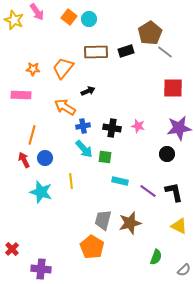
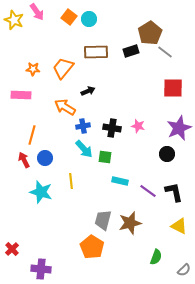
black rectangle: moved 5 px right
purple star: rotated 15 degrees counterclockwise
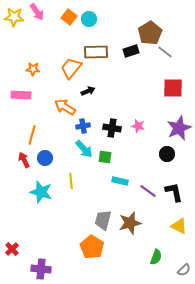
yellow star: moved 3 px up; rotated 18 degrees counterclockwise
orange trapezoid: moved 8 px right
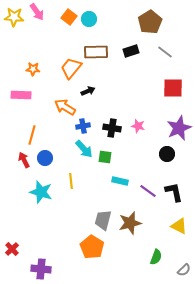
brown pentagon: moved 11 px up
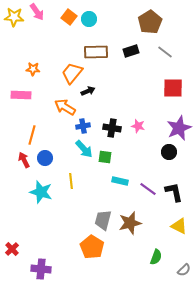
orange trapezoid: moved 1 px right, 5 px down
black circle: moved 2 px right, 2 px up
purple line: moved 2 px up
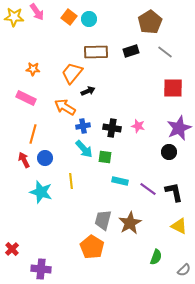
pink rectangle: moved 5 px right, 3 px down; rotated 24 degrees clockwise
orange line: moved 1 px right, 1 px up
brown star: rotated 15 degrees counterclockwise
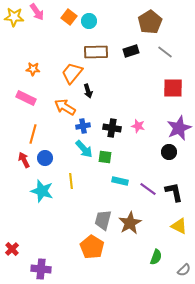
cyan circle: moved 2 px down
black arrow: rotated 96 degrees clockwise
cyan star: moved 1 px right, 1 px up
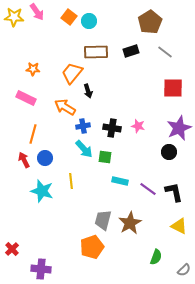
orange pentagon: rotated 20 degrees clockwise
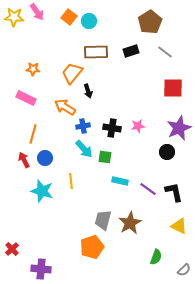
pink star: rotated 24 degrees counterclockwise
black circle: moved 2 px left
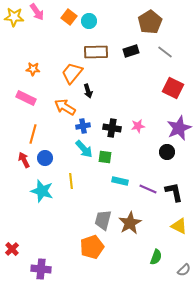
red square: rotated 25 degrees clockwise
purple line: rotated 12 degrees counterclockwise
